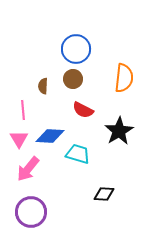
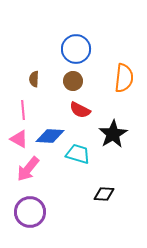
brown circle: moved 2 px down
brown semicircle: moved 9 px left, 7 px up
red semicircle: moved 3 px left
black star: moved 6 px left, 3 px down
pink triangle: rotated 30 degrees counterclockwise
purple circle: moved 1 px left
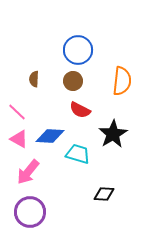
blue circle: moved 2 px right, 1 px down
orange semicircle: moved 2 px left, 3 px down
pink line: moved 6 px left, 2 px down; rotated 42 degrees counterclockwise
pink arrow: moved 3 px down
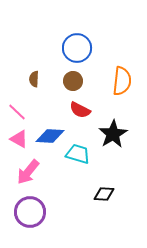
blue circle: moved 1 px left, 2 px up
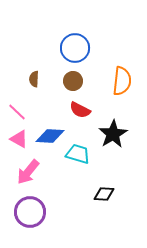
blue circle: moved 2 px left
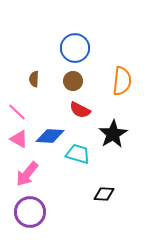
pink arrow: moved 1 px left, 2 px down
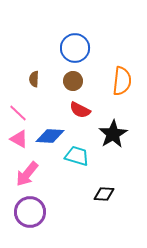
pink line: moved 1 px right, 1 px down
cyan trapezoid: moved 1 px left, 2 px down
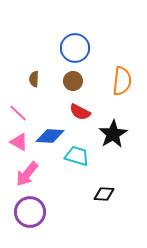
red semicircle: moved 2 px down
pink triangle: moved 3 px down
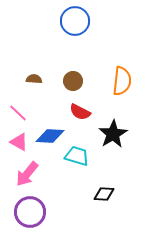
blue circle: moved 27 px up
brown semicircle: rotated 91 degrees clockwise
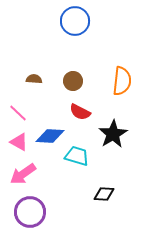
pink arrow: moved 4 px left; rotated 16 degrees clockwise
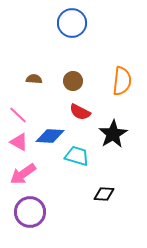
blue circle: moved 3 px left, 2 px down
pink line: moved 2 px down
